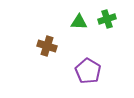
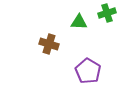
green cross: moved 6 px up
brown cross: moved 2 px right, 2 px up
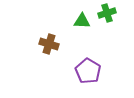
green triangle: moved 3 px right, 1 px up
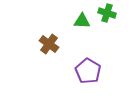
green cross: rotated 36 degrees clockwise
brown cross: rotated 18 degrees clockwise
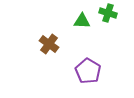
green cross: moved 1 px right
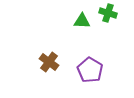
brown cross: moved 18 px down
purple pentagon: moved 2 px right, 1 px up
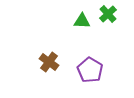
green cross: moved 1 px down; rotated 30 degrees clockwise
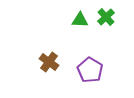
green cross: moved 2 px left, 3 px down
green triangle: moved 2 px left, 1 px up
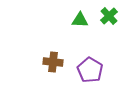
green cross: moved 3 px right, 1 px up
brown cross: moved 4 px right; rotated 30 degrees counterclockwise
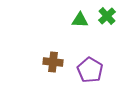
green cross: moved 2 px left
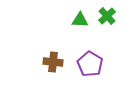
purple pentagon: moved 6 px up
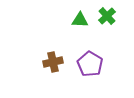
brown cross: rotated 18 degrees counterclockwise
